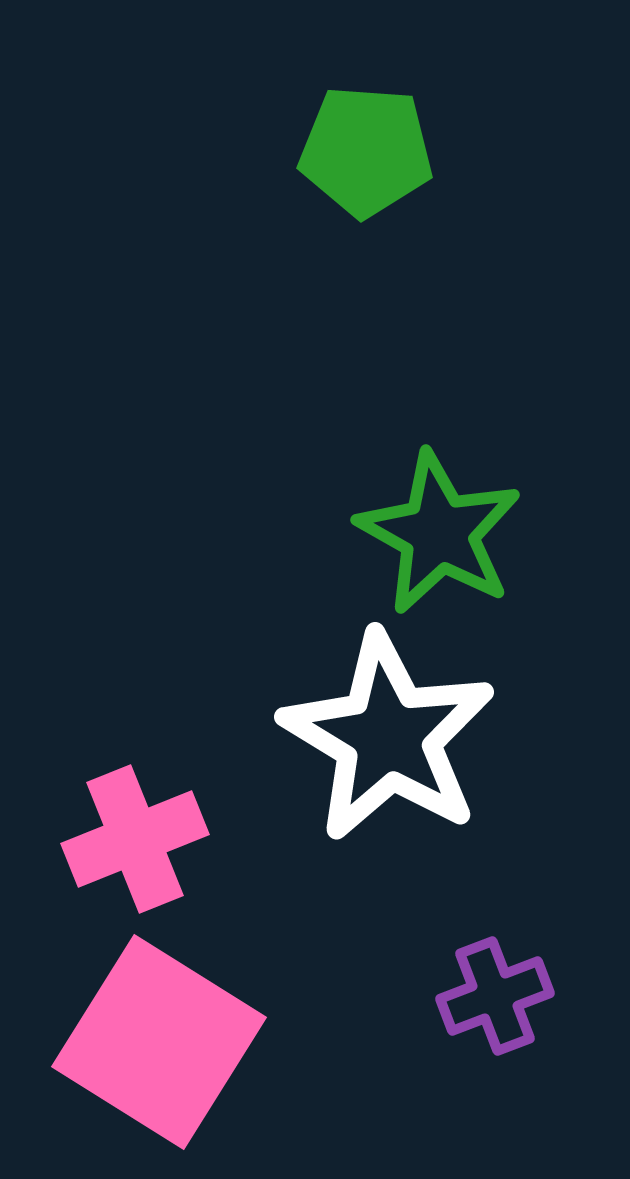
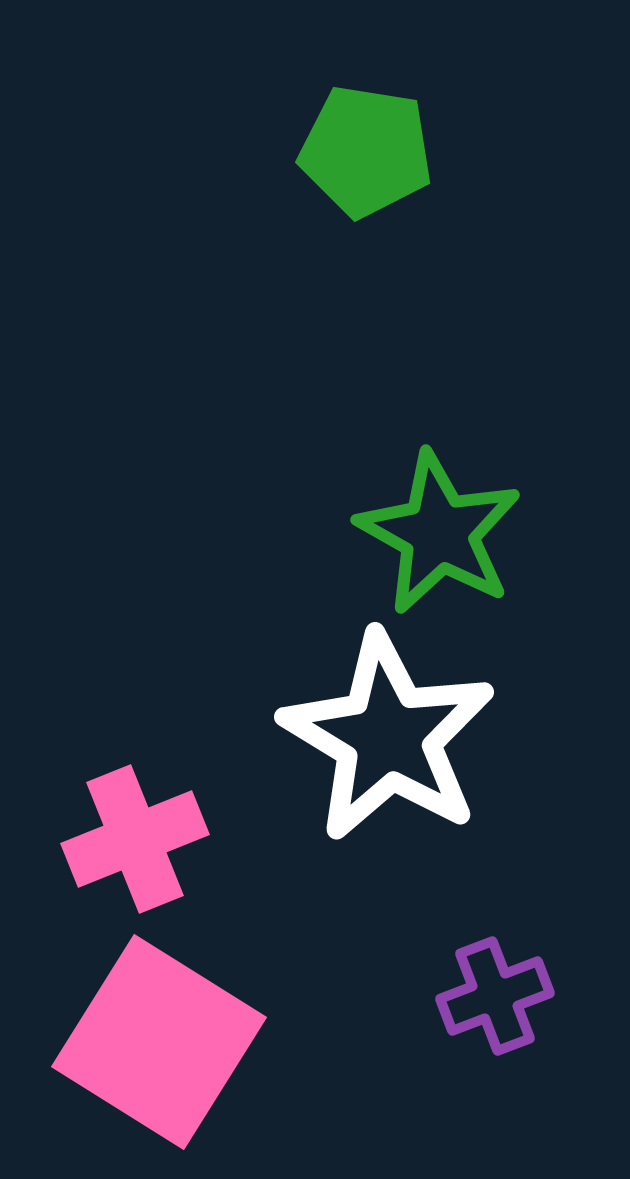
green pentagon: rotated 5 degrees clockwise
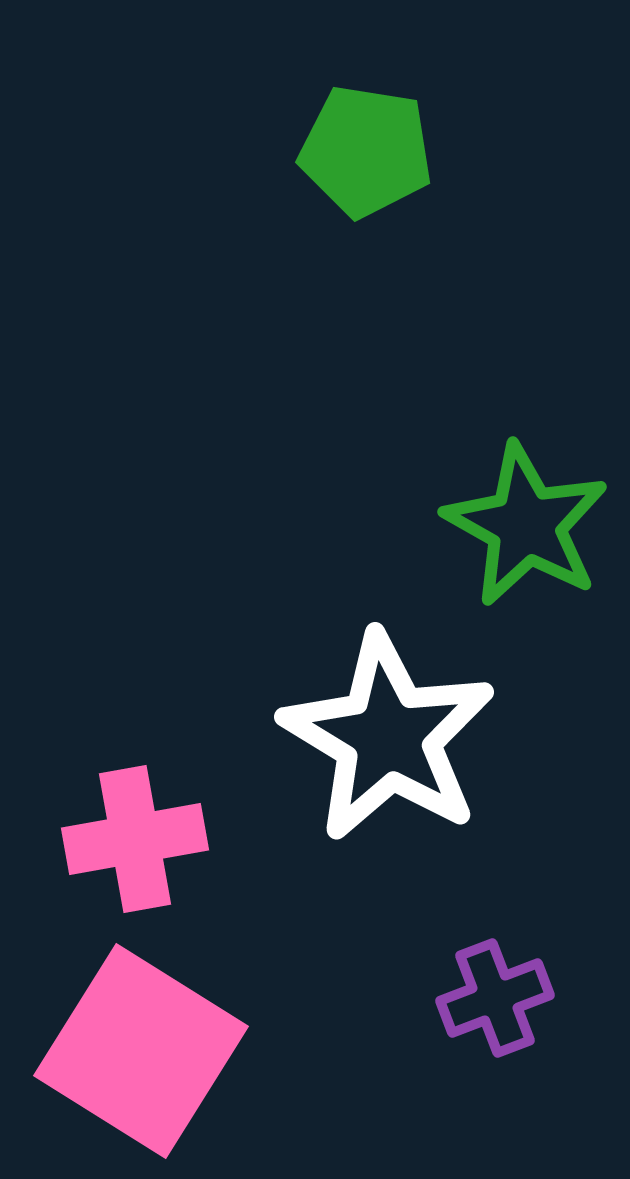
green star: moved 87 px right, 8 px up
pink cross: rotated 12 degrees clockwise
purple cross: moved 2 px down
pink square: moved 18 px left, 9 px down
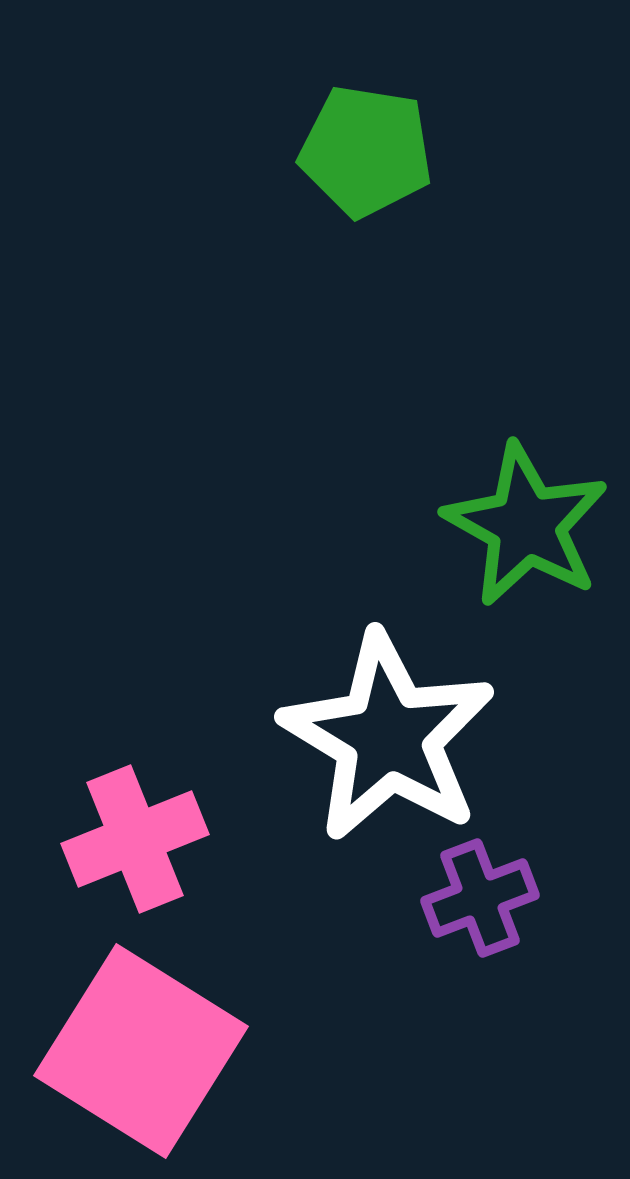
pink cross: rotated 12 degrees counterclockwise
purple cross: moved 15 px left, 100 px up
